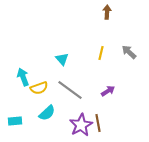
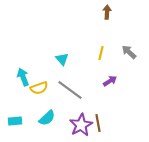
purple arrow: moved 2 px right, 10 px up
cyan semicircle: moved 5 px down
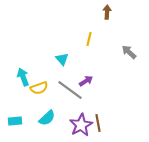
yellow line: moved 12 px left, 14 px up
purple arrow: moved 24 px left
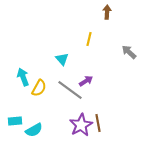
yellow semicircle: rotated 42 degrees counterclockwise
cyan semicircle: moved 13 px left, 12 px down; rotated 12 degrees clockwise
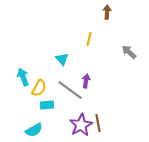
purple arrow: rotated 48 degrees counterclockwise
cyan rectangle: moved 32 px right, 16 px up
